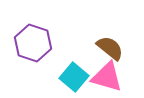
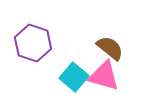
pink triangle: moved 3 px left, 1 px up
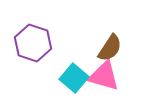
brown semicircle: rotated 84 degrees clockwise
cyan square: moved 1 px down
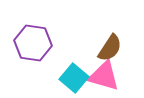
purple hexagon: rotated 9 degrees counterclockwise
